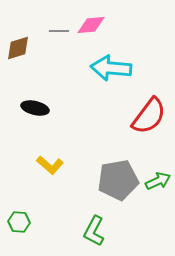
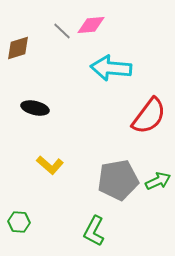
gray line: moved 3 px right; rotated 42 degrees clockwise
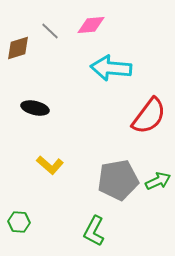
gray line: moved 12 px left
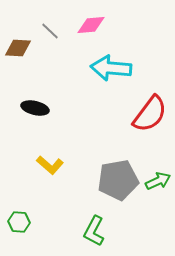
brown diamond: rotated 20 degrees clockwise
red semicircle: moved 1 px right, 2 px up
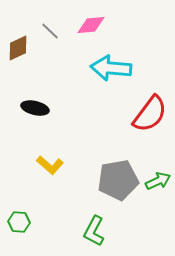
brown diamond: rotated 28 degrees counterclockwise
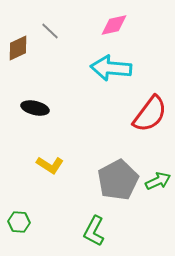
pink diamond: moved 23 px right; rotated 8 degrees counterclockwise
yellow L-shape: rotated 8 degrees counterclockwise
gray pentagon: rotated 18 degrees counterclockwise
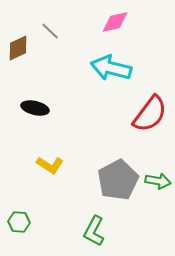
pink diamond: moved 1 px right, 3 px up
cyan arrow: rotated 9 degrees clockwise
green arrow: rotated 35 degrees clockwise
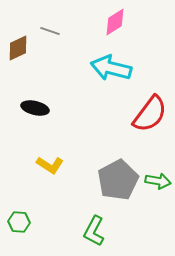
pink diamond: rotated 20 degrees counterclockwise
gray line: rotated 24 degrees counterclockwise
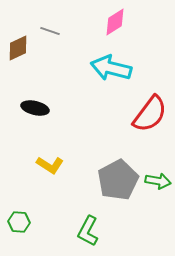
green L-shape: moved 6 px left
